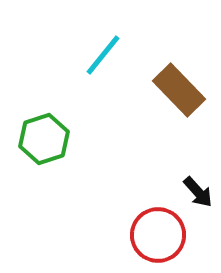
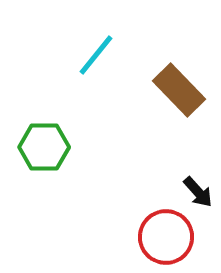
cyan line: moved 7 px left
green hexagon: moved 8 px down; rotated 18 degrees clockwise
red circle: moved 8 px right, 2 px down
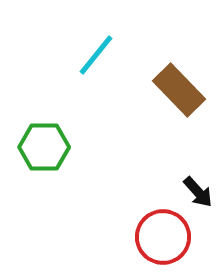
red circle: moved 3 px left
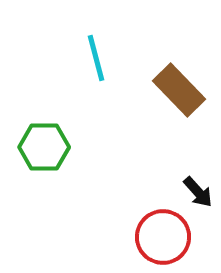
cyan line: moved 3 px down; rotated 54 degrees counterclockwise
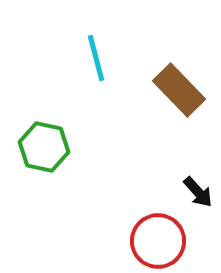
green hexagon: rotated 12 degrees clockwise
red circle: moved 5 px left, 4 px down
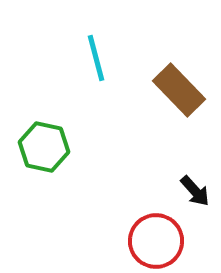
black arrow: moved 3 px left, 1 px up
red circle: moved 2 px left
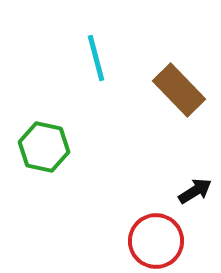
black arrow: rotated 80 degrees counterclockwise
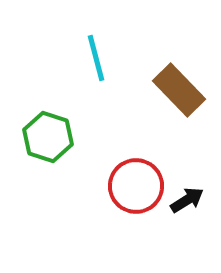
green hexagon: moved 4 px right, 10 px up; rotated 6 degrees clockwise
black arrow: moved 8 px left, 9 px down
red circle: moved 20 px left, 55 px up
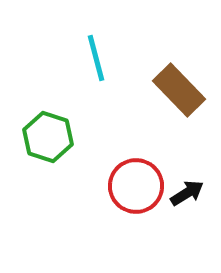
black arrow: moved 7 px up
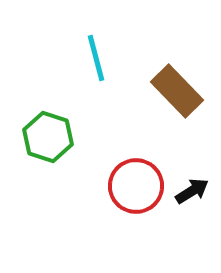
brown rectangle: moved 2 px left, 1 px down
black arrow: moved 5 px right, 2 px up
